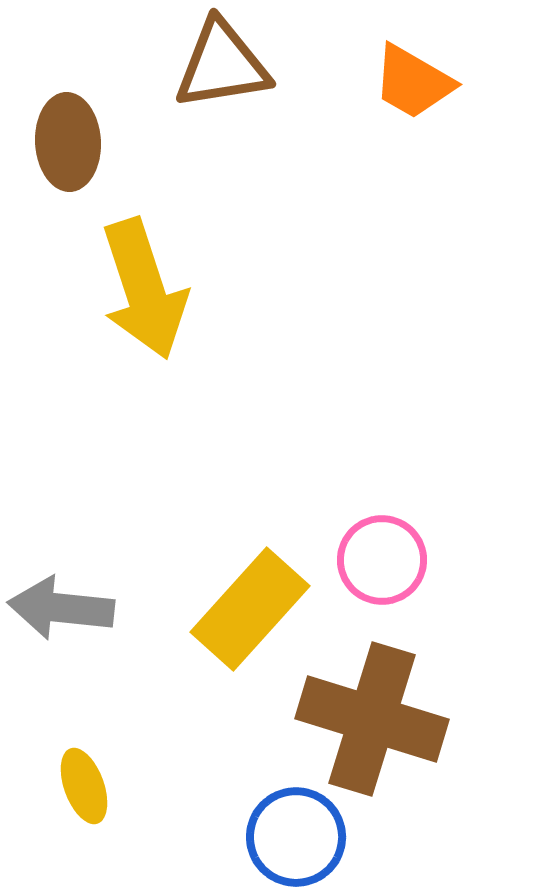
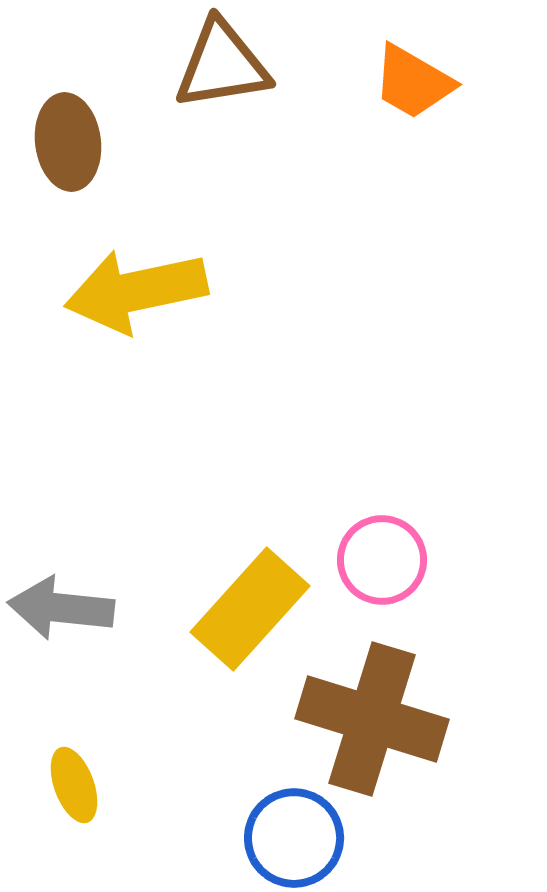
brown ellipse: rotated 4 degrees counterclockwise
yellow arrow: moved 8 px left, 2 px down; rotated 96 degrees clockwise
yellow ellipse: moved 10 px left, 1 px up
blue circle: moved 2 px left, 1 px down
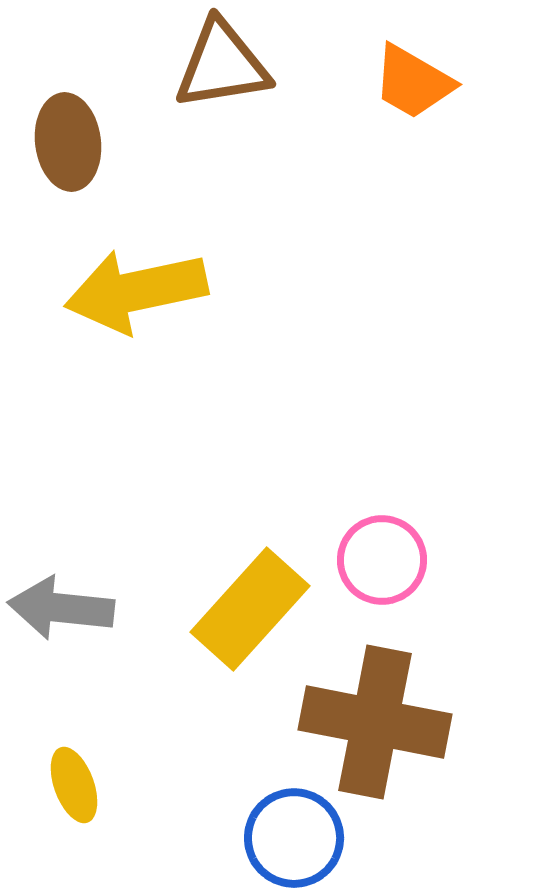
brown cross: moved 3 px right, 3 px down; rotated 6 degrees counterclockwise
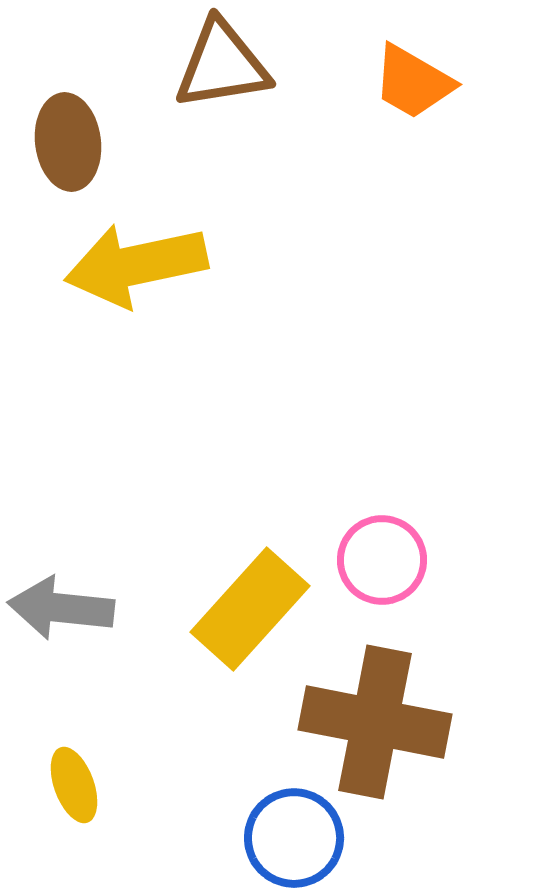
yellow arrow: moved 26 px up
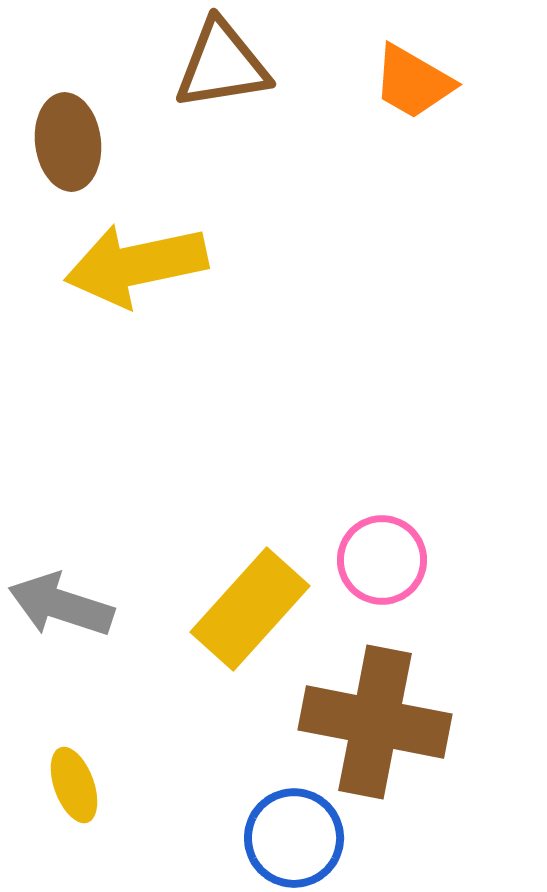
gray arrow: moved 3 px up; rotated 12 degrees clockwise
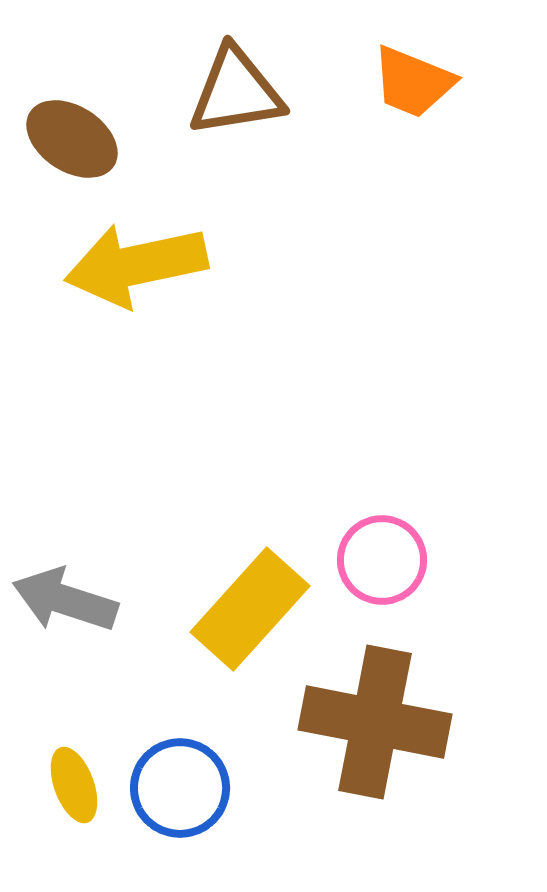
brown triangle: moved 14 px right, 27 px down
orange trapezoid: rotated 8 degrees counterclockwise
brown ellipse: moved 4 px right, 3 px up; rotated 50 degrees counterclockwise
gray arrow: moved 4 px right, 5 px up
blue circle: moved 114 px left, 50 px up
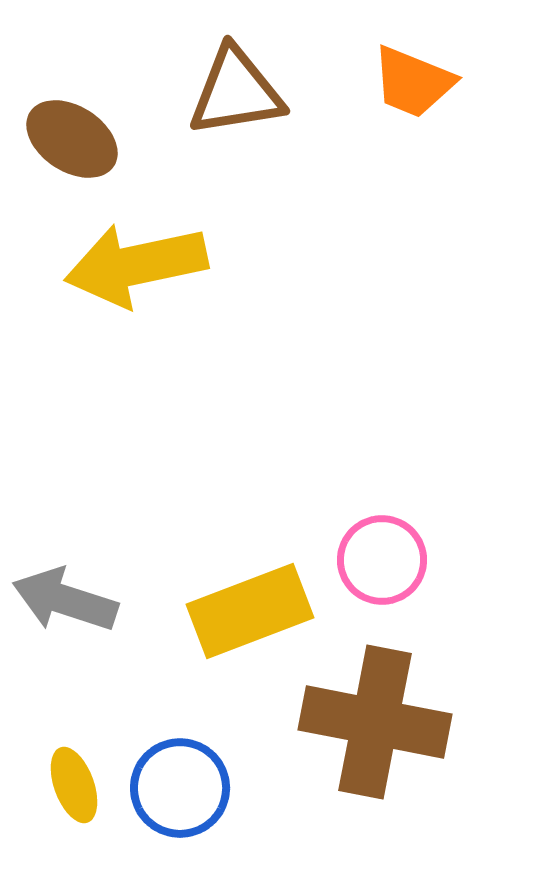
yellow rectangle: moved 2 px down; rotated 27 degrees clockwise
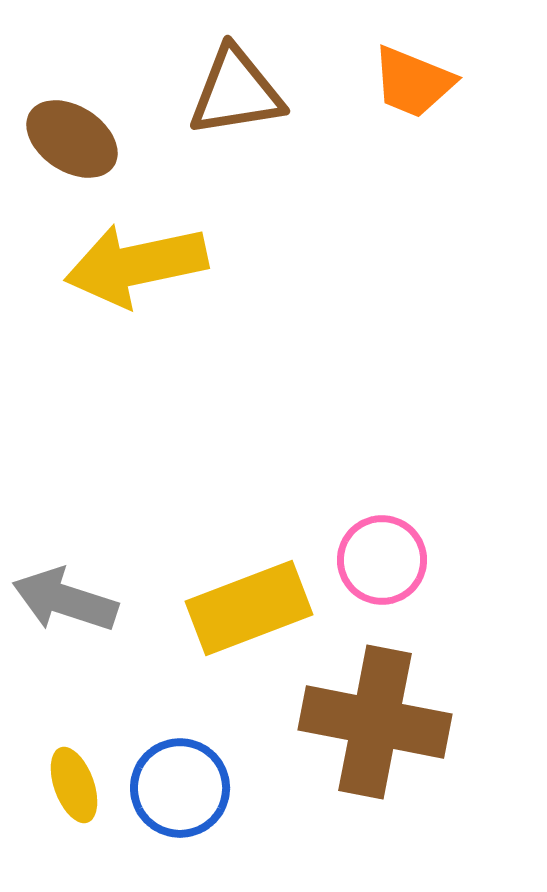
yellow rectangle: moved 1 px left, 3 px up
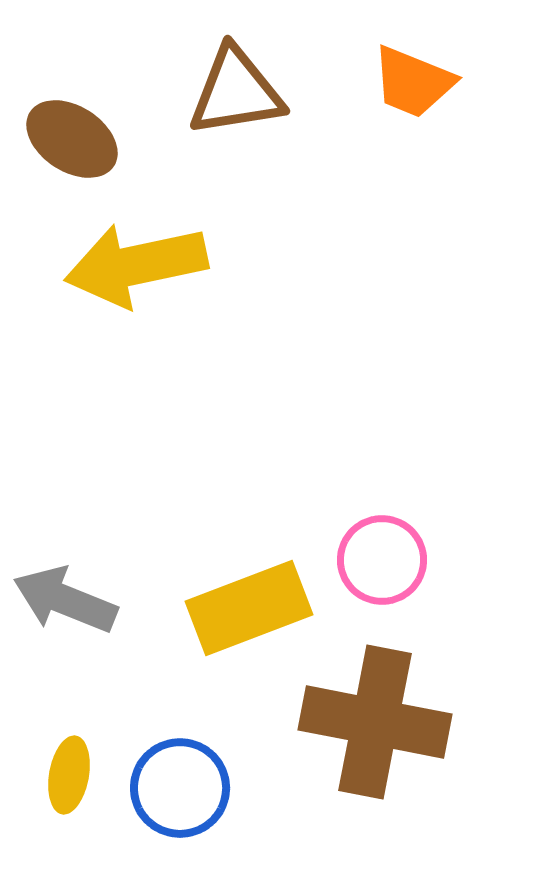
gray arrow: rotated 4 degrees clockwise
yellow ellipse: moved 5 px left, 10 px up; rotated 30 degrees clockwise
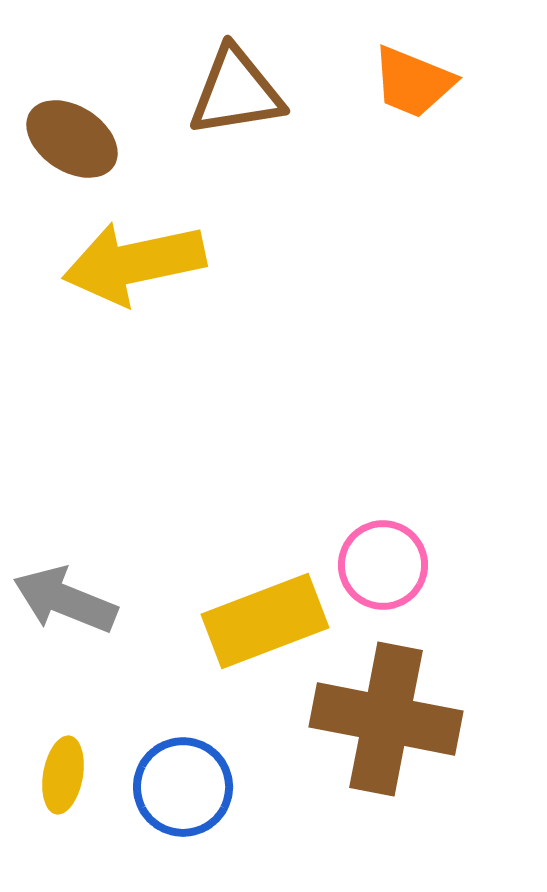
yellow arrow: moved 2 px left, 2 px up
pink circle: moved 1 px right, 5 px down
yellow rectangle: moved 16 px right, 13 px down
brown cross: moved 11 px right, 3 px up
yellow ellipse: moved 6 px left
blue circle: moved 3 px right, 1 px up
